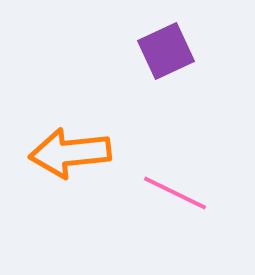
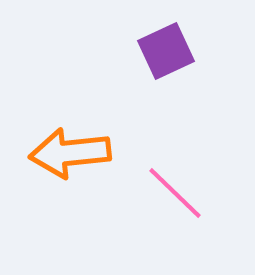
pink line: rotated 18 degrees clockwise
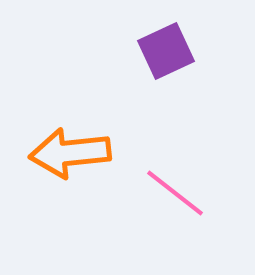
pink line: rotated 6 degrees counterclockwise
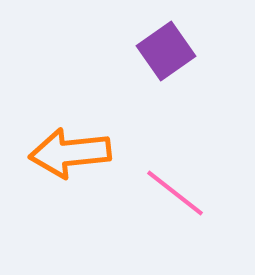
purple square: rotated 10 degrees counterclockwise
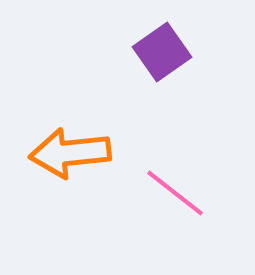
purple square: moved 4 px left, 1 px down
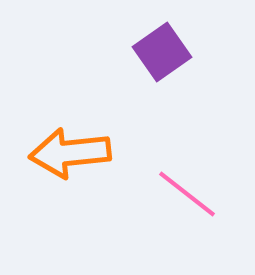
pink line: moved 12 px right, 1 px down
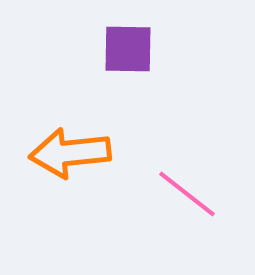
purple square: moved 34 px left, 3 px up; rotated 36 degrees clockwise
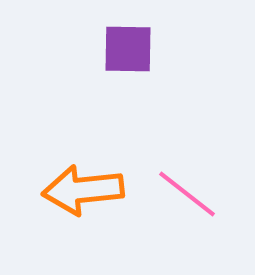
orange arrow: moved 13 px right, 37 px down
